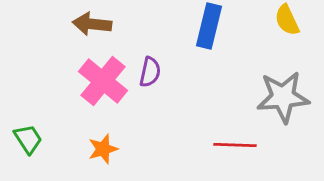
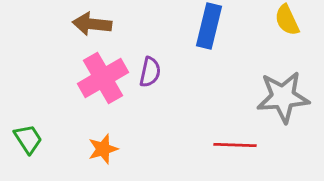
pink cross: moved 3 px up; rotated 21 degrees clockwise
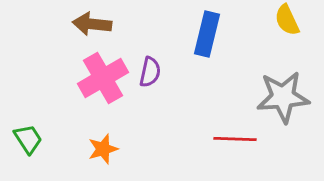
blue rectangle: moved 2 px left, 8 px down
red line: moved 6 px up
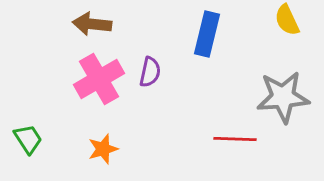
pink cross: moved 4 px left, 1 px down
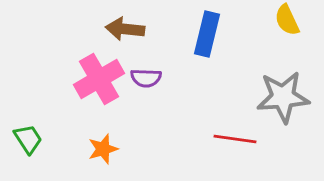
brown arrow: moved 33 px right, 5 px down
purple semicircle: moved 4 px left, 6 px down; rotated 80 degrees clockwise
red line: rotated 6 degrees clockwise
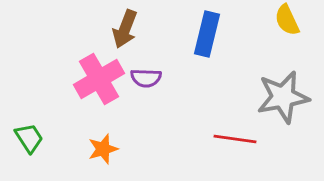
brown arrow: rotated 75 degrees counterclockwise
gray star: rotated 6 degrees counterclockwise
green trapezoid: moved 1 px right, 1 px up
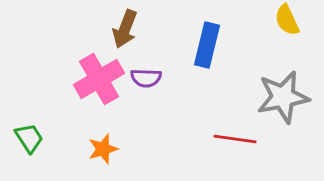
blue rectangle: moved 11 px down
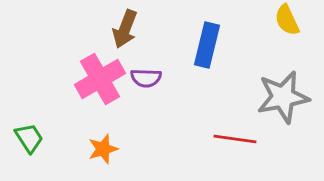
pink cross: moved 1 px right
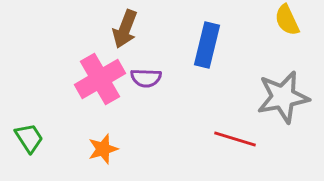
red line: rotated 9 degrees clockwise
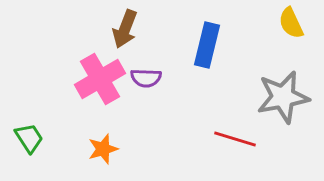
yellow semicircle: moved 4 px right, 3 px down
